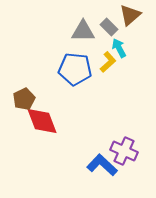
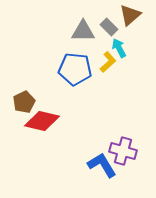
brown pentagon: moved 3 px down
red diamond: rotated 56 degrees counterclockwise
purple cross: moved 1 px left; rotated 8 degrees counterclockwise
blue L-shape: rotated 16 degrees clockwise
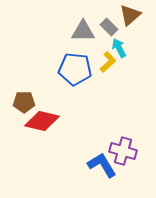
brown pentagon: rotated 25 degrees clockwise
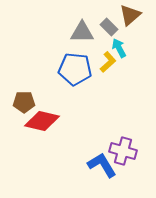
gray triangle: moved 1 px left, 1 px down
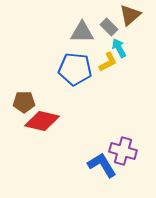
yellow L-shape: rotated 15 degrees clockwise
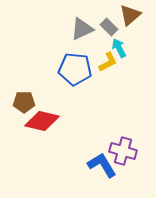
gray triangle: moved 3 px up; rotated 25 degrees counterclockwise
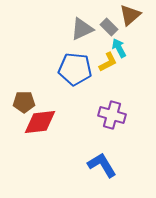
red diamond: moved 2 px left, 1 px down; rotated 20 degrees counterclockwise
purple cross: moved 11 px left, 36 px up
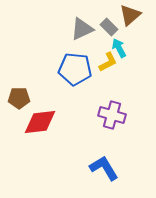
brown pentagon: moved 5 px left, 4 px up
blue L-shape: moved 2 px right, 3 px down
